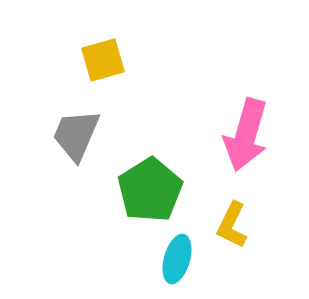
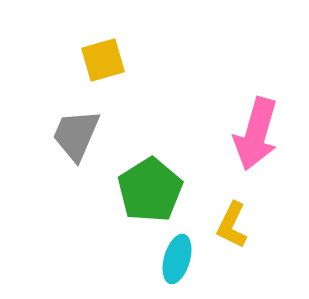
pink arrow: moved 10 px right, 1 px up
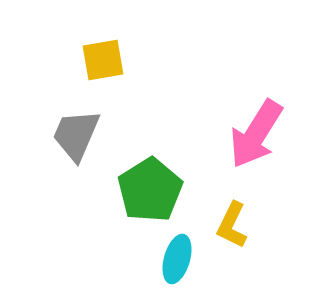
yellow square: rotated 6 degrees clockwise
pink arrow: rotated 16 degrees clockwise
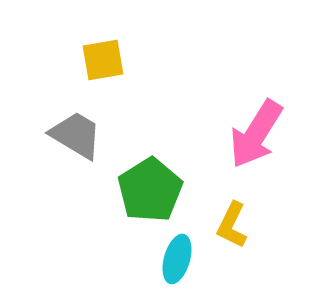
gray trapezoid: rotated 98 degrees clockwise
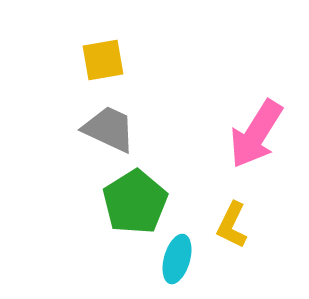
gray trapezoid: moved 33 px right, 6 px up; rotated 6 degrees counterclockwise
green pentagon: moved 15 px left, 12 px down
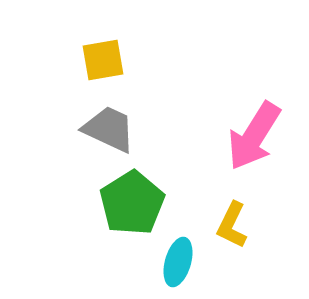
pink arrow: moved 2 px left, 2 px down
green pentagon: moved 3 px left, 1 px down
cyan ellipse: moved 1 px right, 3 px down
